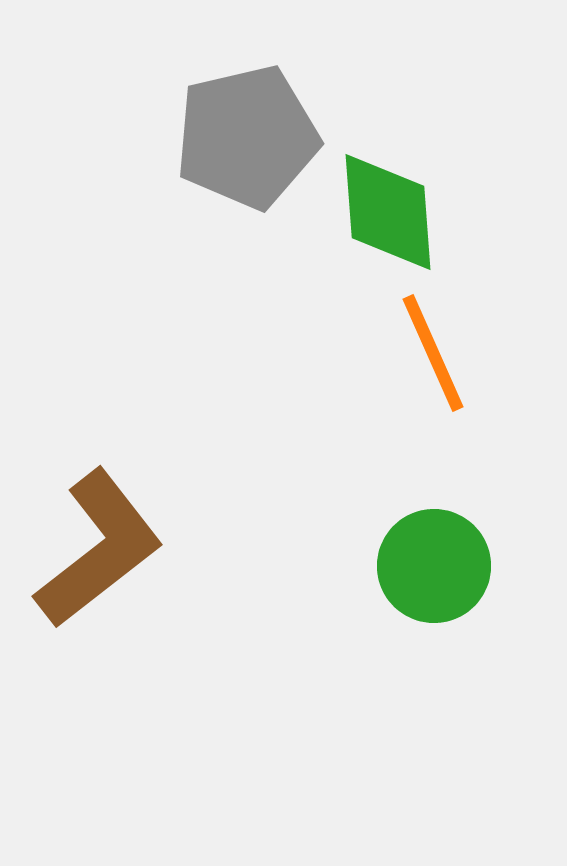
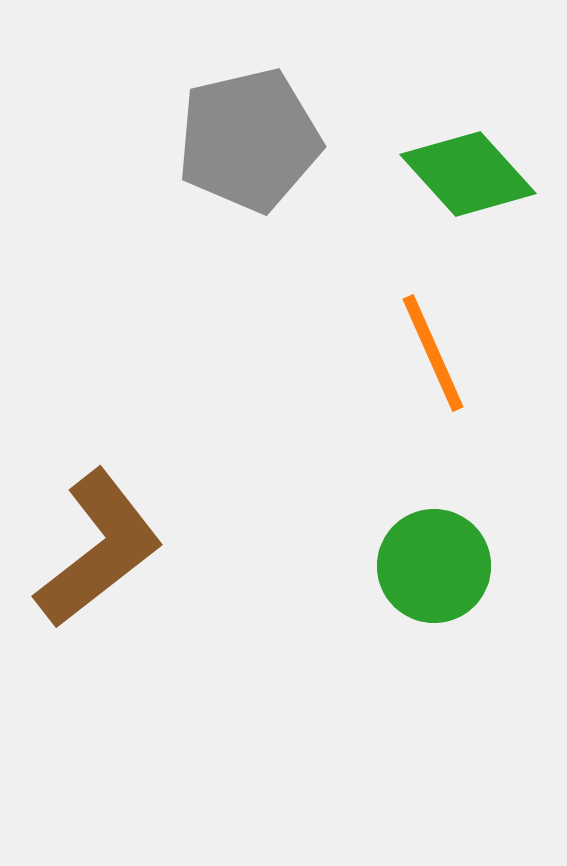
gray pentagon: moved 2 px right, 3 px down
green diamond: moved 80 px right, 38 px up; rotated 38 degrees counterclockwise
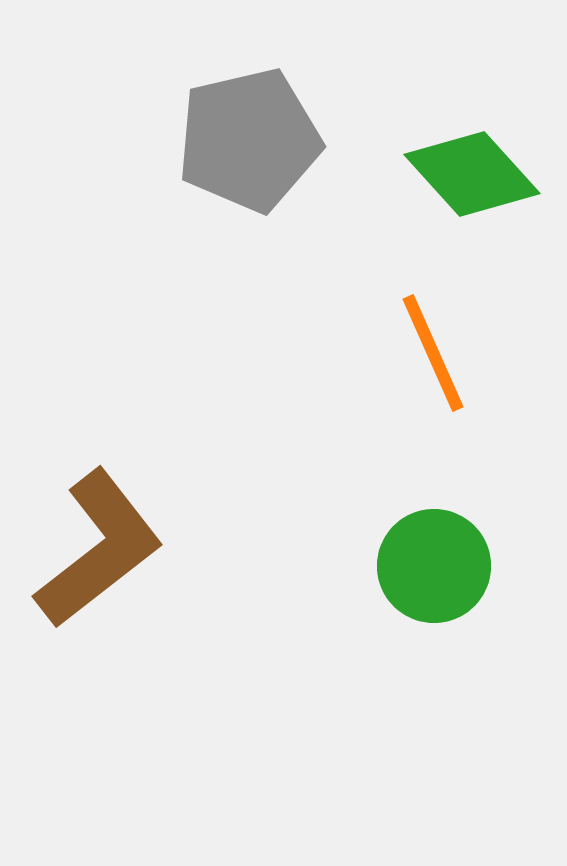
green diamond: moved 4 px right
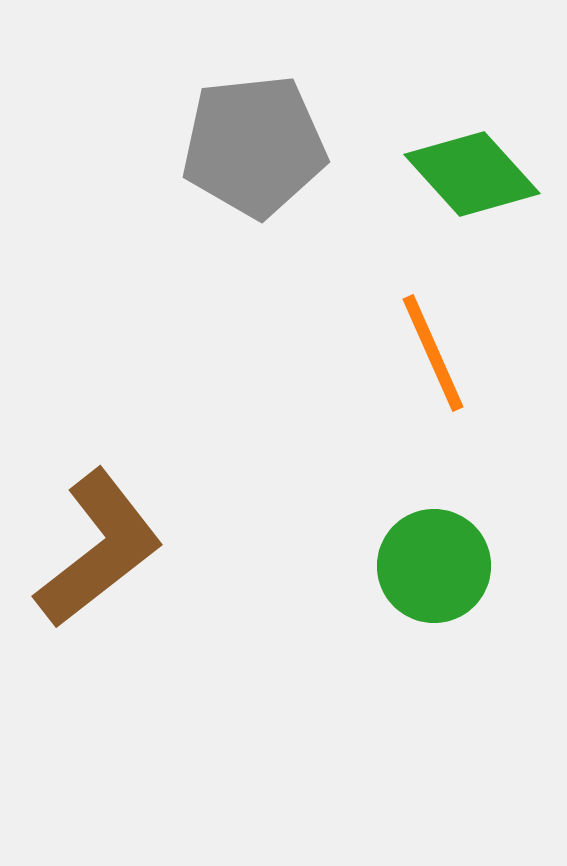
gray pentagon: moved 5 px right, 6 px down; rotated 7 degrees clockwise
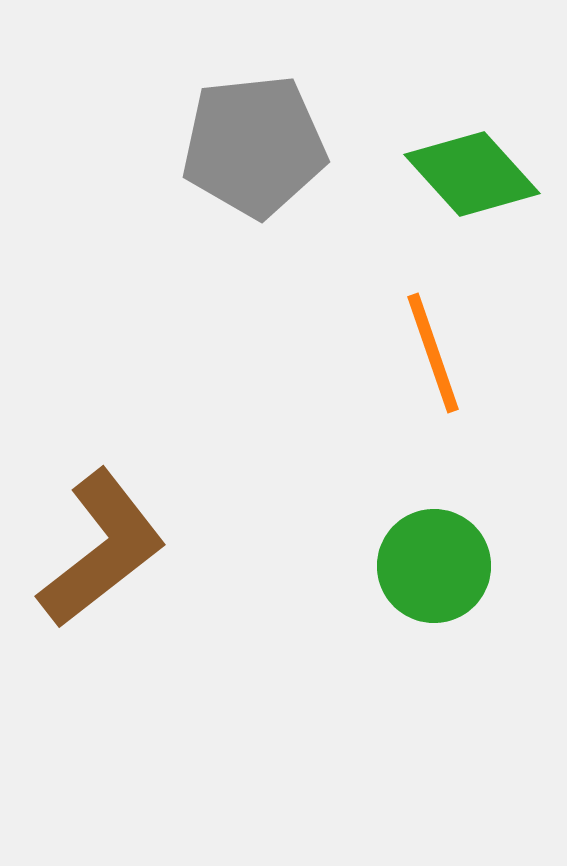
orange line: rotated 5 degrees clockwise
brown L-shape: moved 3 px right
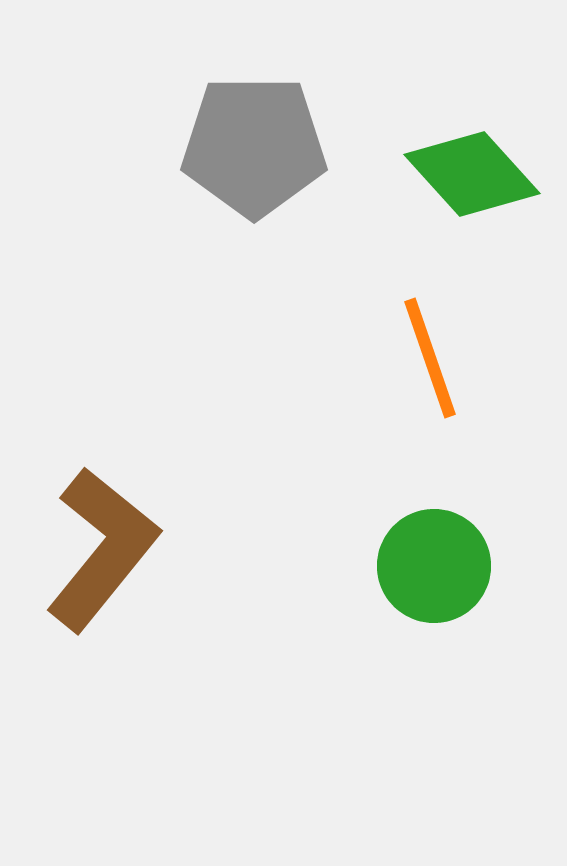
gray pentagon: rotated 6 degrees clockwise
orange line: moved 3 px left, 5 px down
brown L-shape: rotated 13 degrees counterclockwise
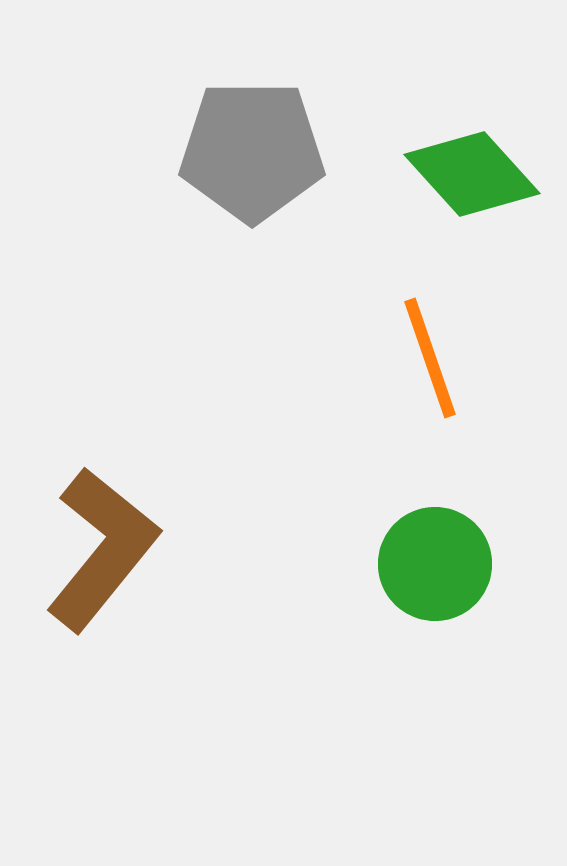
gray pentagon: moved 2 px left, 5 px down
green circle: moved 1 px right, 2 px up
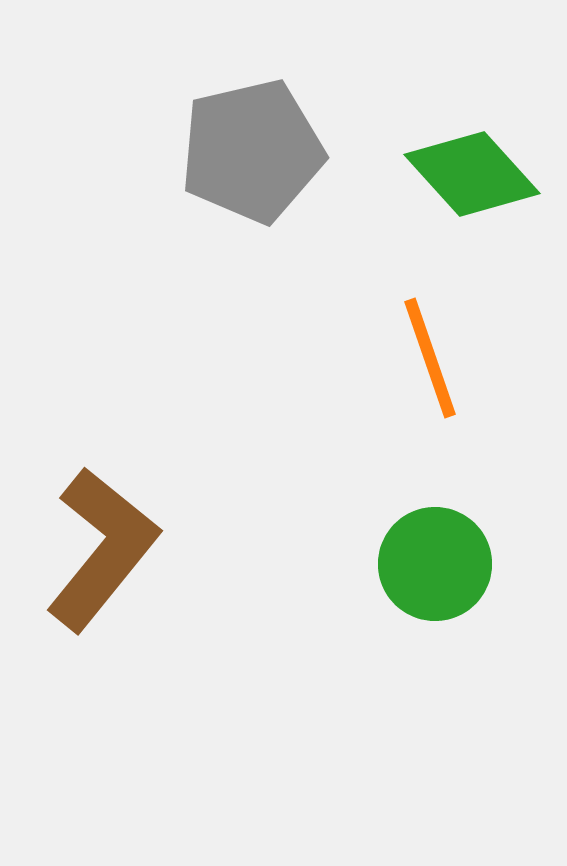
gray pentagon: rotated 13 degrees counterclockwise
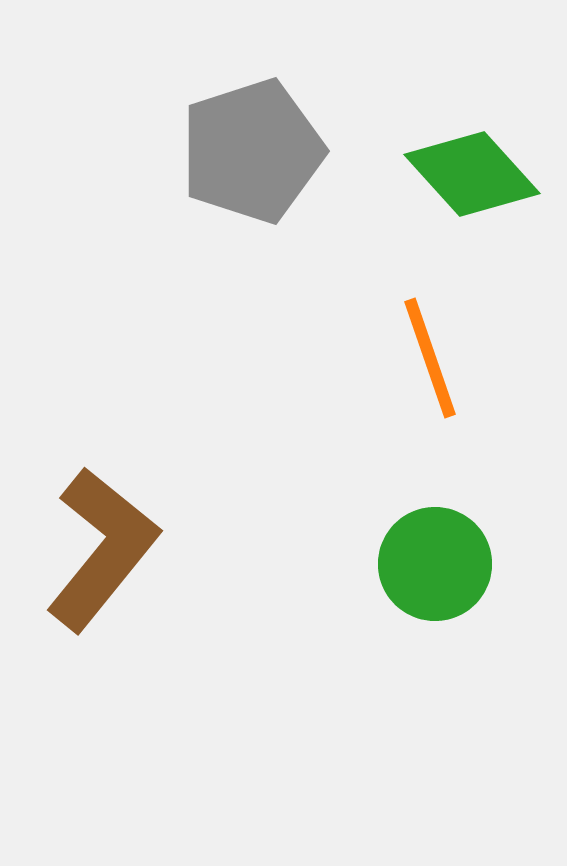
gray pentagon: rotated 5 degrees counterclockwise
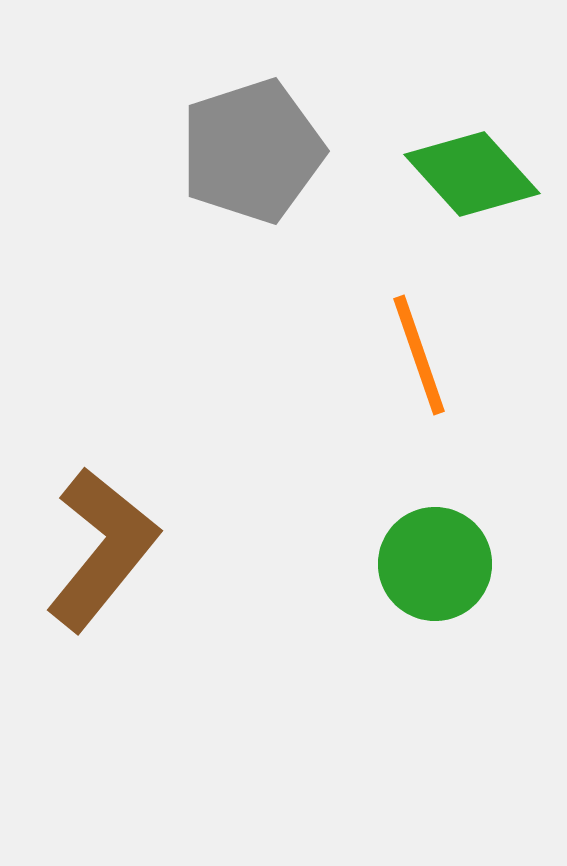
orange line: moved 11 px left, 3 px up
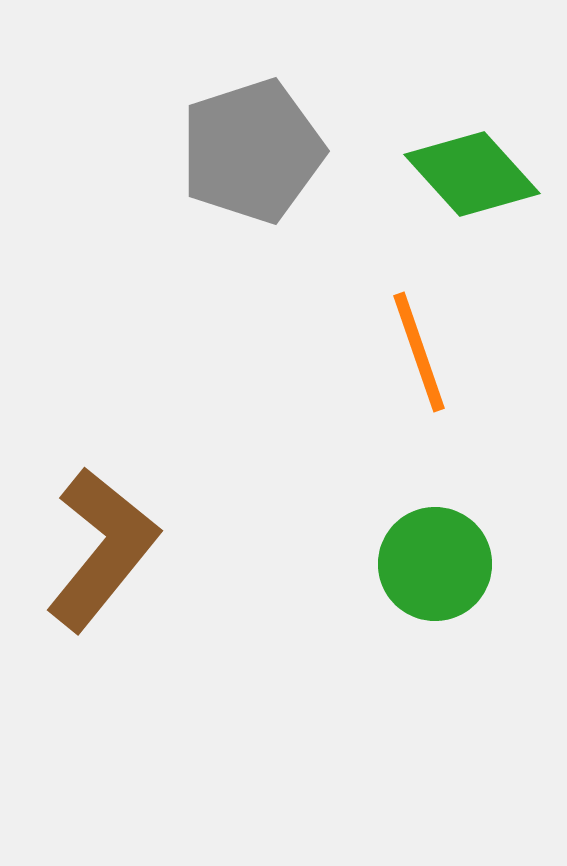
orange line: moved 3 px up
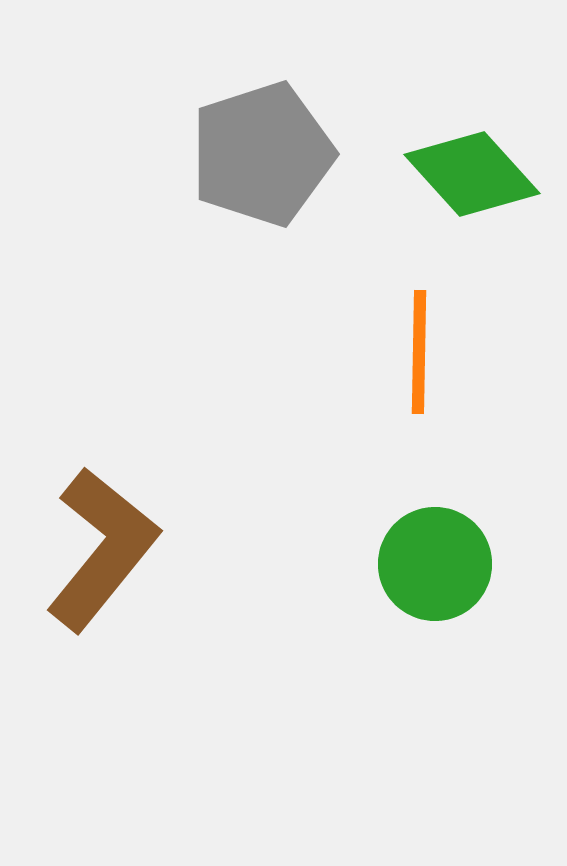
gray pentagon: moved 10 px right, 3 px down
orange line: rotated 20 degrees clockwise
